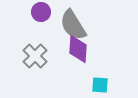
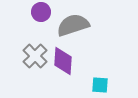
gray semicircle: rotated 104 degrees clockwise
purple diamond: moved 15 px left, 12 px down
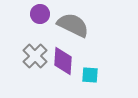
purple circle: moved 1 px left, 2 px down
gray semicircle: rotated 44 degrees clockwise
cyan square: moved 10 px left, 10 px up
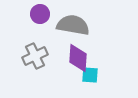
gray semicircle: rotated 16 degrees counterclockwise
gray cross: rotated 20 degrees clockwise
purple diamond: moved 15 px right, 3 px up
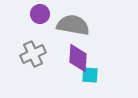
gray cross: moved 2 px left, 2 px up
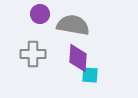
gray cross: rotated 25 degrees clockwise
